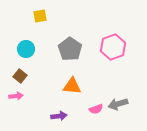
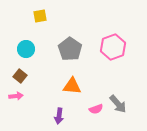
gray arrow: rotated 114 degrees counterclockwise
purple arrow: rotated 105 degrees clockwise
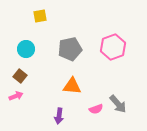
gray pentagon: rotated 25 degrees clockwise
pink arrow: rotated 16 degrees counterclockwise
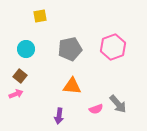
pink arrow: moved 2 px up
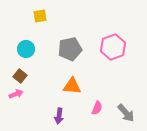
gray arrow: moved 8 px right, 9 px down
pink semicircle: moved 1 px right, 1 px up; rotated 48 degrees counterclockwise
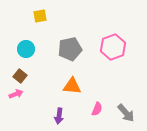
pink semicircle: moved 1 px down
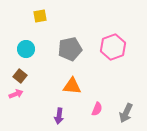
gray arrow: rotated 66 degrees clockwise
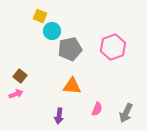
yellow square: rotated 32 degrees clockwise
cyan circle: moved 26 px right, 18 px up
